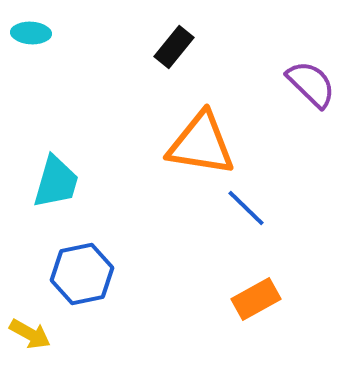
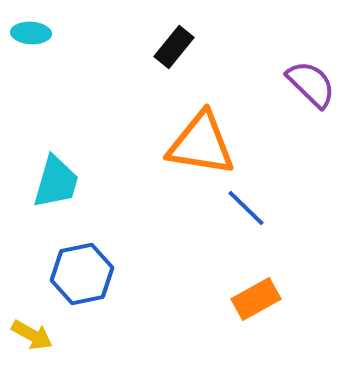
yellow arrow: moved 2 px right, 1 px down
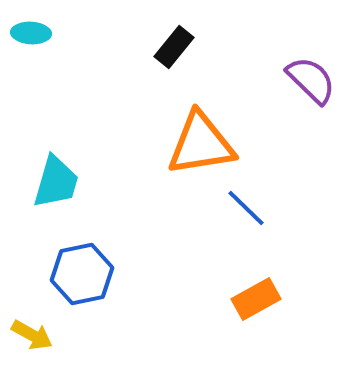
purple semicircle: moved 4 px up
orange triangle: rotated 18 degrees counterclockwise
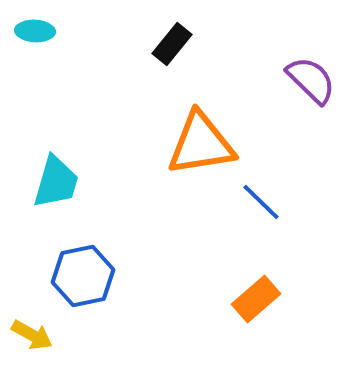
cyan ellipse: moved 4 px right, 2 px up
black rectangle: moved 2 px left, 3 px up
blue line: moved 15 px right, 6 px up
blue hexagon: moved 1 px right, 2 px down
orange rectangle: rotated 12 degrees counterclockwise
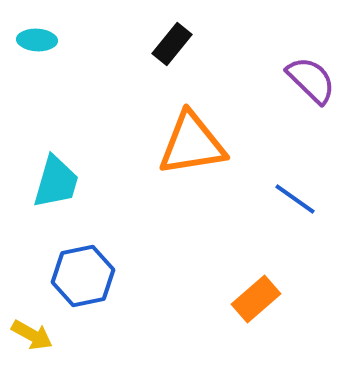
cyan ellipse: moved 2 px right, 9 px down
orange triangle: moved 9 px left
blue line: moved 34 px right, 3 px up; rotated 9 degrees counterclockwise
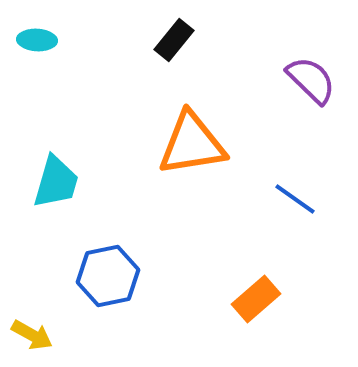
black rectangle: moved 2 px right, 4 px up
blue hexagon: moved 25 px right
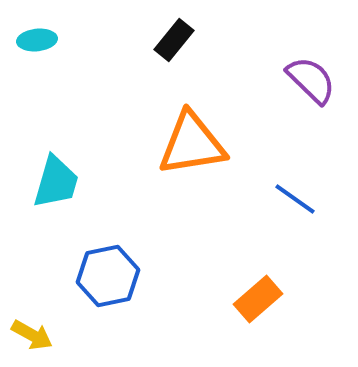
cyan ellipse: rotated 9 degrees counterclockwise
orange rectangle: moved 2 px right
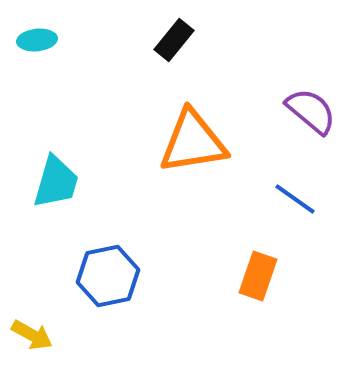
purple semicircle: moved 31 px down; rotated 4 degrees counterclockwise
orange triangle: moved 1 px right, 2 px up
orange rectangle: moved 23 px up; rotated 30 degrees counterclockwise
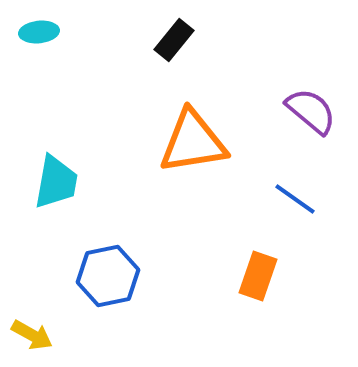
cyan ellipse: moved 2 px right, 8 px up
cyan trapezoid: rotated 6 degrees counterclockwise
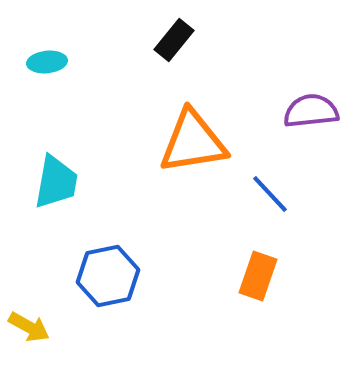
cyan ellipse: moved 8 px right, 30 px down
purple semicircle: rotated 46 degrees counterclockwise
blue line: moved 25 px left, 5 px up; rotated 12 degrees clockwise
yellow arrow: moved 3 px left, 8 px up
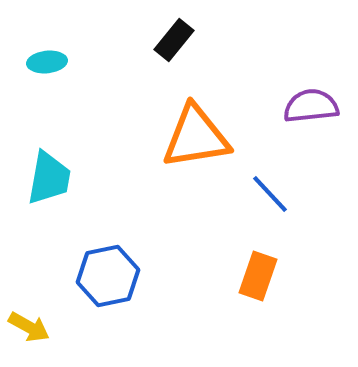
purple semicircle: moved 5 px up
orange triangle: moved 3 px right, 5 px up
cyan trapezoid: moved 7 px left, 4 px up
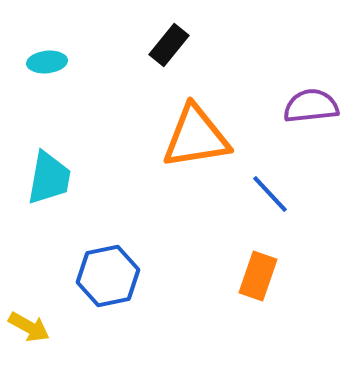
black rectangle: moved 5 px left, 5 px down
